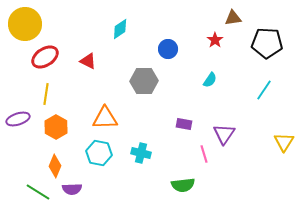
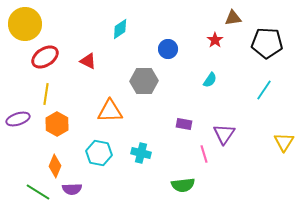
orange triangle: moved 5 px right, 7 px up
orange hexagon: moved 1 px right, 3 px up
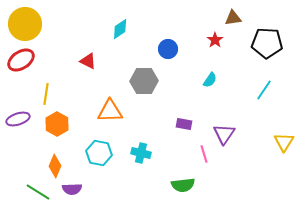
red ellipse: moved 24 px left, 3 px down
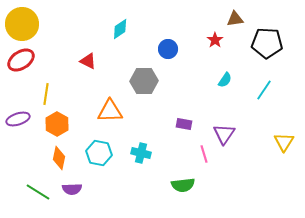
brown triangle: moved 2 px right, 1 px down
yellow circle: moved 3 px left
cyan semicircle: moved 15 px right
orange diamond: moved 4 px right, 8 px up; rotated 10 degrees counterclockwise
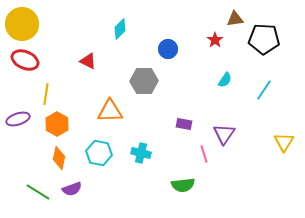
cyan diamond: rotated 10 degrees counterclockwise
black pentagon: moved 3 px left, 4 px up
red ellipse: moved 4 px right; rotated 56 degrees clockwise
purple semicircle: rotated 18 degrees counterclockwise
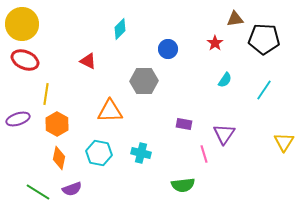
red star: moved 3 px down
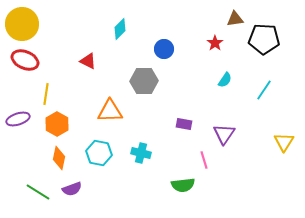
blue circle: moved 4 px left
pink line: moved 6 px down
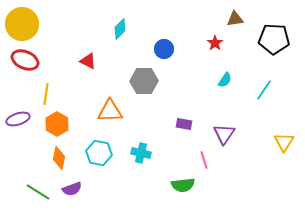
black pentagon: moved 10 px right
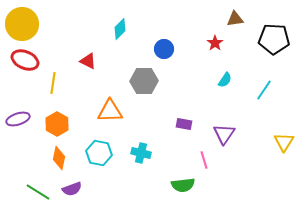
yellow line: moved 7 px right, 11 px up
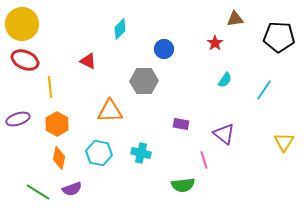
black pentagon: moved 5 px right, 2 px up
yellow line: moved 3 px left, 4 px down; rotated 15 degrees counterclockwise
purple rectangle: moved 3 px left
purple triangle: rotated 25 degrees counterclockwise
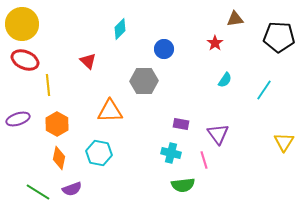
red triangle: rotated 18 degrees clockwise
yellow line: moved 2 px left, 2 px up
purple triangle: moved 6 px left; rotated 15 degrees clockwise
cyan cross: moved 30 px right
